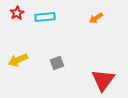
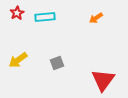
yellow arrow: rotated 12 degrees counterclockwise
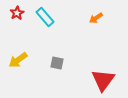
cyan rectangle: rotated 54 degrees clockwise
gray square: rotated 32 degrees clockwise
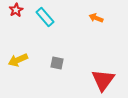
red star: moved 1 px left, 3 px up
orange arrow: rotated 56 degrees clockwise
yellow arrow: rotated 12 degrees clockwise
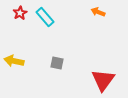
red star: moved 4 px right, 3 px down
orange arrow: moved 2 px right, 6 px up
yellow arrow: moved 4 px left, 1 px down; rotated 36 degrees clockwise
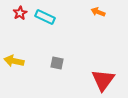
cyan rectangle: rotated 24 degrees counterclockwise
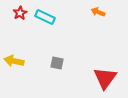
red triangle: moved 2 px right, 2 px up
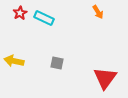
orange arrow: rotated 144 degrees counterclockwise
cyan rectangle: moved 1 px left, 1 px down
